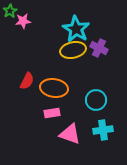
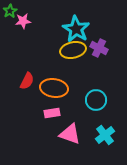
cyan cross: moved 2 px right, 5 px down; rotated 30 degrees counterclockwise
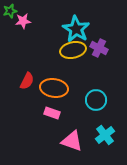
green star: rotated 16 degrees clockwise
pink rectangle: rotated 28 degrees clockwise
pink triangle: moved 2 px right, 7 px down
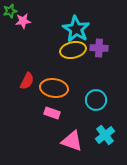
purple cross: rotated 24 degrees counterclockwise
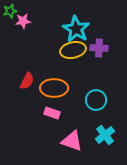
orange ellipse: rotated 8 degrees counterclockwise
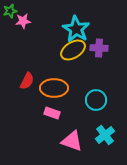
yellow ellipse: rotated 20 degrees counterclockwise
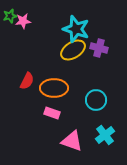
green star: moved 5 px down
cyan star: rotated 12 degrees counterclockwise
purple cross: rotated 12 degrees clockwise
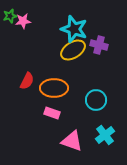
cyan star: moved 2 px left
purple cross: moved 3 px up
